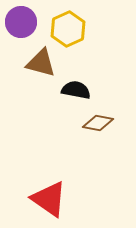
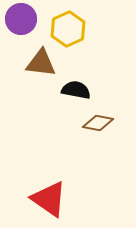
purple circle: moved 3 px up
brown triangle: rotated 8 degrees counterclockwise
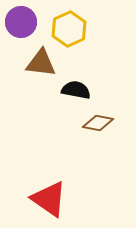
purple circle: moved 3 px down
yellow hexagon: moved 1 px right
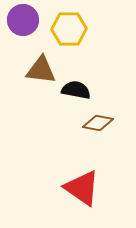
purple circle: moved 2 px right, 2 px up
yellow hexagon: rotated 24 degrees clockwise
brown triangle: moved 7 px down
red triangle: moved 33 px right, 11 px up
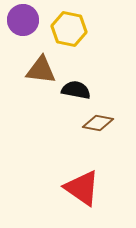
yellow hexagon: rotated 12 degrees clockwise
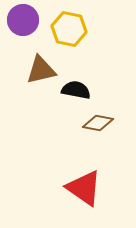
brown triangle: rotated 20 degrees counterclockwise
red triangle: moved 2 px right
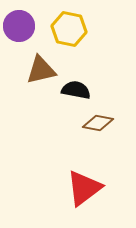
purple circle: moved 4 px left, 6 px down
red triangle: rotated 48 degrees clockwise
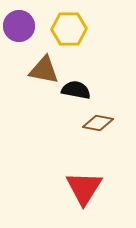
yellow hexagon: rotated 12 degrees counterclockwise
brown triangle: moved 3 px right; rotated 24 degrees clockwise
red triangle: rotated 21 degrees counterclockwise
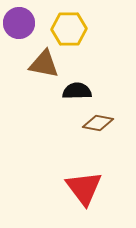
purple circle: moved 3 px up
brown triangle: moved 6 px up
black semicircle: moved 1 px right, 1 px down; rotated 12 degrees counterclockwise
red triangle: rotated 9 degrees counterclockwise
